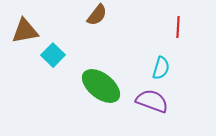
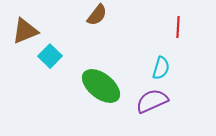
brown triangle: rotated 12 degrees counterclockwise
cyan square: moved 3 px left, 1 px down
purple semicircle: rotated 44 degrees counterclockwise
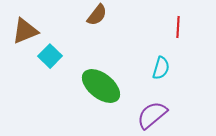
purple semicircle: moved 14 px down; rotated 16 degrees counterclockwise
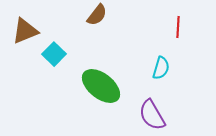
cyan square: moved 4 px right, 2 px up
purple semicircle: rotated 80 degrees counterclockwise
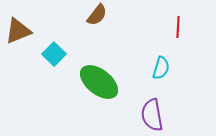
brown triangle: moved 7 px left
green ellipse: moved 2 px left, 4 px up
purple semicircle: rotated 20 degrees clockwise
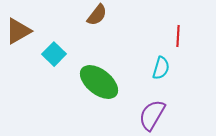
red line: moved 9 px down
brown triangle: rotated 8 degrees counterclockwise
purple semicircle: rotated 40 degrees clockwise
